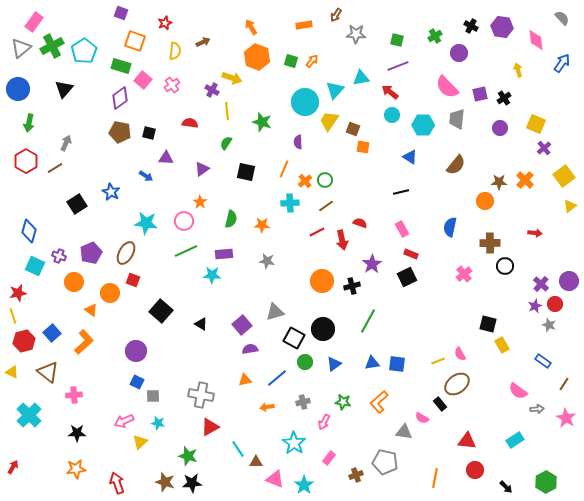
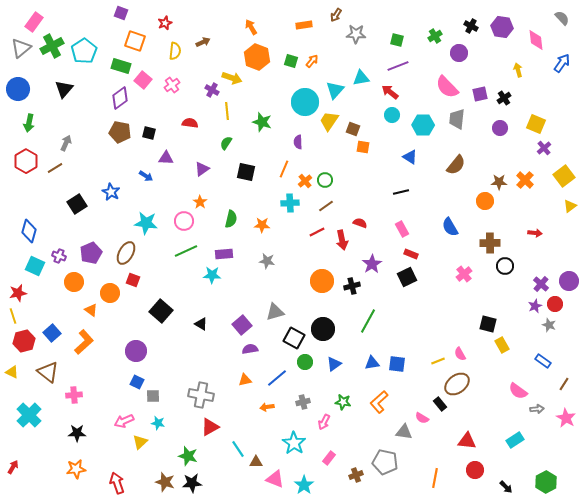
blue semicircle at (450, 227): rotated 42 degrees counterclockwise
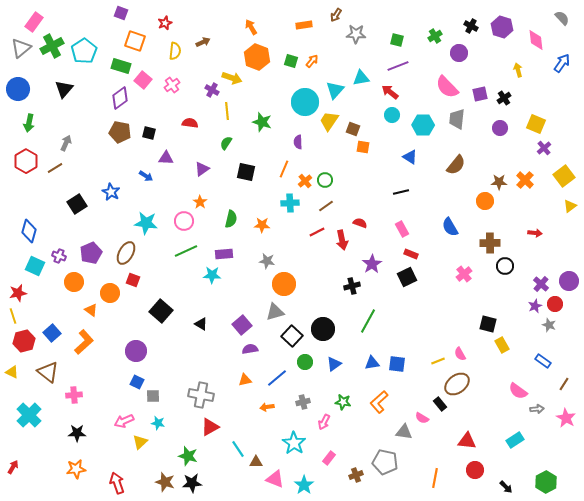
purple hexagon at (502, 27): rotated 10 degrees clockwise
orange circle at (322, 281): moved 38 px left, 3 px down
black square at (294, 338): moved 2 px left, 2 px up; rotated 15 degrees clockwise
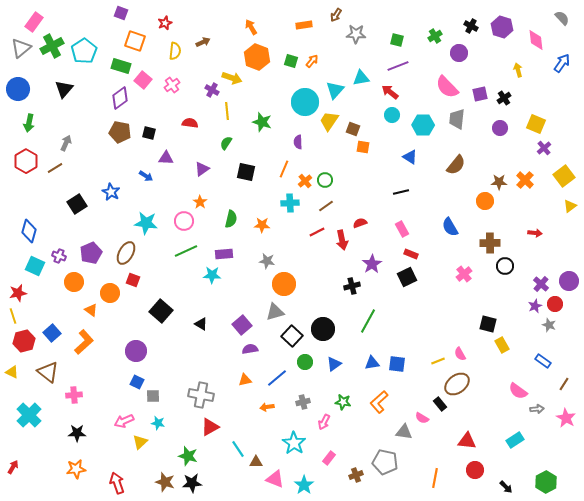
red semicircle at (360, 223): rotated 40 degrees counterclockwise
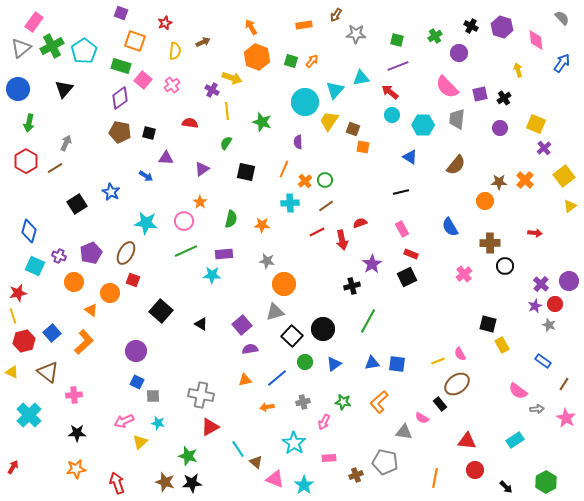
pink rectangle at (329, 458): rotated 48 degrees clockwise
brown triangle at (256, 462): rotated 40 degrees clockwise
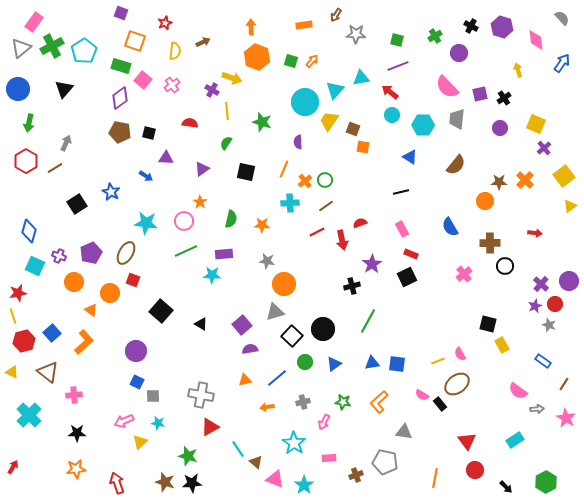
orange arrow at (251, 27): rotated 28 degrees clockwise
pink semicircle at (422, 418): moved 23 px up
red triangle at (467, 441): rotated 48 degrees clockwise
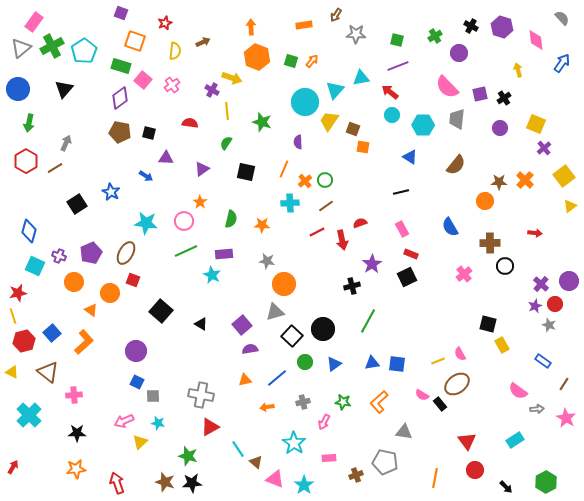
cyan star at (212, 275): rotated 24 degrees clockwise
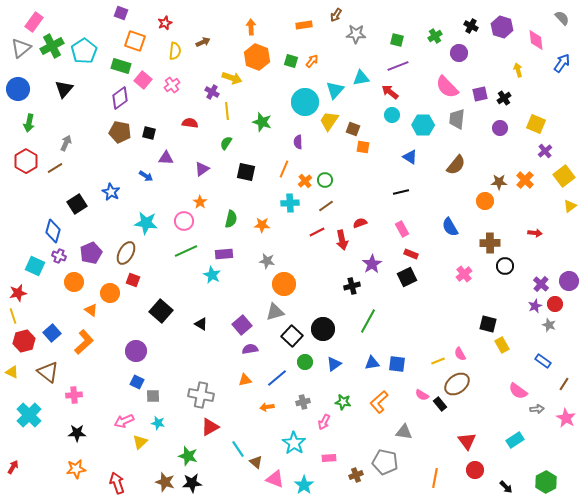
purple cross at (212, 90): moved 2 px down
purple cross at (544, 148): moved 1 px right, 3 px down
blue diamond at (29, 231): moved 24 px right
